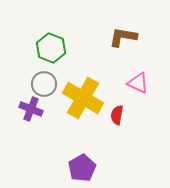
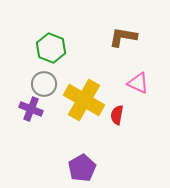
yellow cross: moved 1 px right, 2 px down
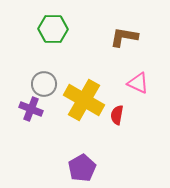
brown L-shape: moved 1 px right
green hexagon: moved 2 px right, 19 px up; rotated 20 degrees counterclockwise
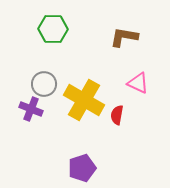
purple pentagon: rotated 12 degrees clockwise
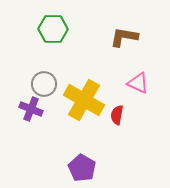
purple pentagon: rotated 24 degrees counterclockwise
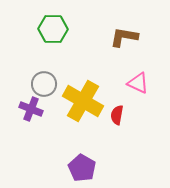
yellow cross: moved 1 px left, 1 px down
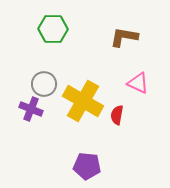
purple pentagon: moved 5 px right, 2 px up; rotated 24 degrees counterclockwise
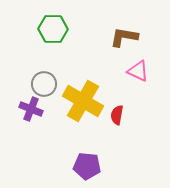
pink triangle: moved 12 px up
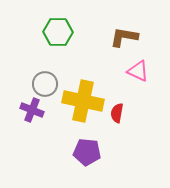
green hexagon: moved 5 px right, 3 px down
gray circle: moved 1 px right
yellow cross: rotated 18 degrees counterclockwise
purple cross: moved 1 px right, 1 px down
red semicircle: moved 2 px up
purple pentagon: moved 14 px up
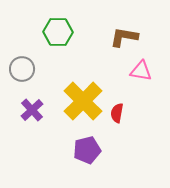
pink triangle: moved 3 px right; rotated 15 degrees counterclockwise
gray circle: moved 23 px left, 15 px up
yellow cross: rotated 33 degrees clockwise
purple cross: rotated 25 degrees clockwise
purple pentagon: moved 2 px up; rotated 20 degrees counterclockwise
